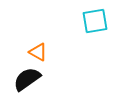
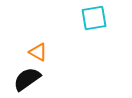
cyan square: moved 1 px left, 3 px up
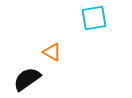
orange triangle: moved 14 px right
